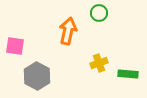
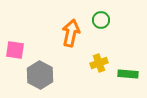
green circle: moved 2 px right, 7 px down
orange arrow: moved 3 px right, 2 px down
pink square: moved 4 px down
gray hexagon: moved 3 px right, 1 px up
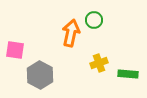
green circle: moved 7 px left
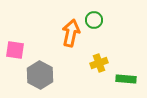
green rectangle: moved 2 px left, 5 px down
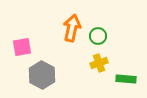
green circle: moved 4 px right, 16 px down
orange arrow: moved 1 px right, 5 px up
pink square: moved 7 px right, 3 px up; rotated 18 degrees counterclockwise
gray hexagon: moved 2 px right
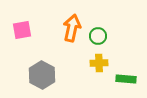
pink square: moved 17 px up
yellow cross: rotated 18 degrees clockwise
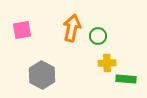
yellow cross: moved 8 px right
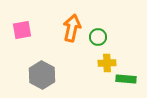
green circle: moved 1 px down
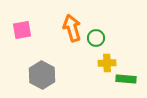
orange arrow: rotated 28 degrees counterclockwise
green circle: moved 2 px left, 1 px down
